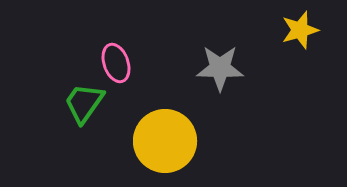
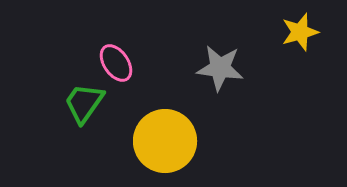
yellow star: moved 2 px down
pink ellipse: rotated 15 degrees counterclockwise
gray star: rotated 6 degrees clockwise
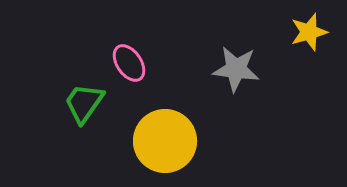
yellow star: moved 9 px right
pink ellipse: moved 13 px right
gray star: moved 16 px right, 1 px down
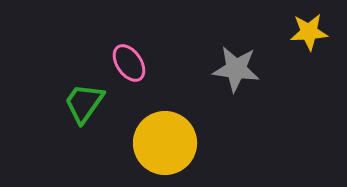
yellow star: rotated 12 degrees clockwise
yellow circle: moved 2 px down
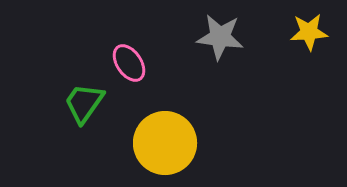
gray star: moved 16 px left, 32 px up
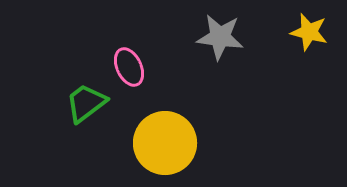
yellow star: rotated 18 degrees clockwise
pink ellipse: moved 4 px down; rotated 9 degrees clockwise
green trapezoid: moved 2 px right; rotated 18 degrees clockwise
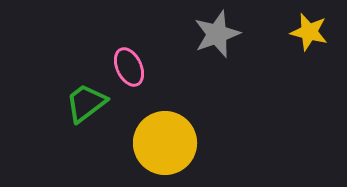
gray star: moved 3 px left, 3 px up; rotated 27 degrees counterclockwise
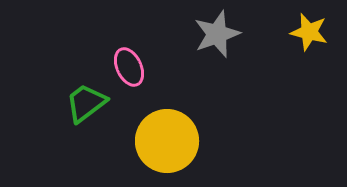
yellow circle: moved 2 px right, 2 px up
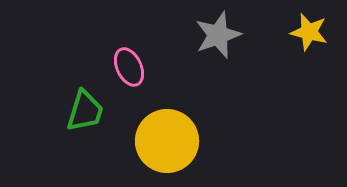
gray star: moved 1 px right, 1 px down
green trapezoid: moved 1 px left, 8 px down; rotated 144 degrees clockwise
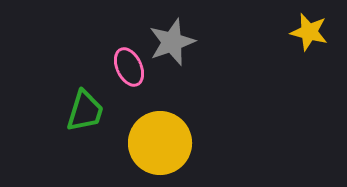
gray star: moved 46 px left, 7 px down
yellow circle: moved 7 px left, 2 px down
